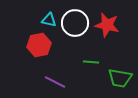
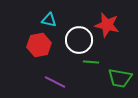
white circle: moved 4 px right, 17 px down
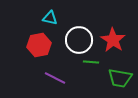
cyan triangle: moved 1 px right, 2 px up
red star: moved 6 px right, 15 px down; rotated 20 degrees clockwise
purple line: moved 4 px up
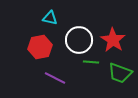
red hexagon: moved 1 px right, 2 px down
green trapezoid: moved 5 px up; rotated 10 degrees clockwise
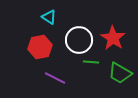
cyan triangle: moved 1 px left, 1 px up; rotated 21 degrees clockwise
red star: moved 2 px up
green trapezoid: rotated 10 degrees clockwise
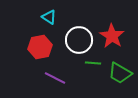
red star: moved 1 px left, 2 px up
green line: moved 2 px right, 1 px down
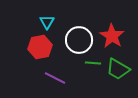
cyan triangle: moved 2 px left, 5 px down; rotated 28 degrees clockwise
green trapezoid: moved 2 px left, 4 px up
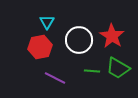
green line: moved 1 px left, 8 px down
green trapezoid: moved 1 px up
